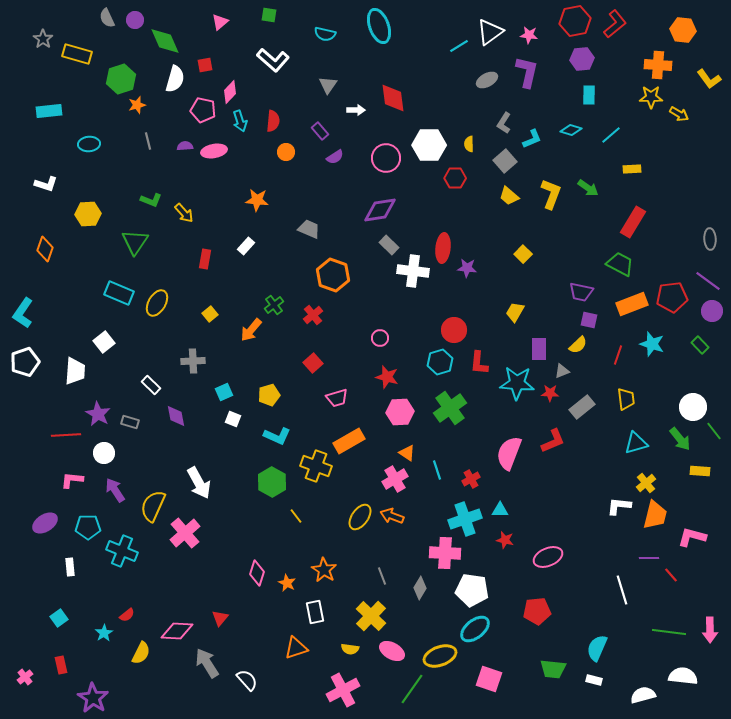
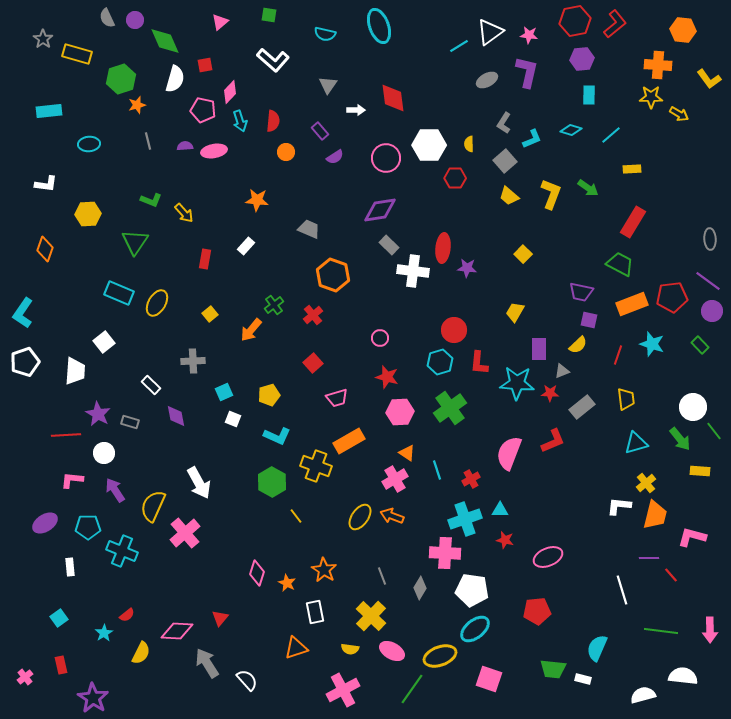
white L-shape at (46, 184): rotated 10 degrees counterclockwise
green line at (669, 632): moved 8 px left, 1 px up
white rectangle at (594, 680): moved 11 px left, 1 px up
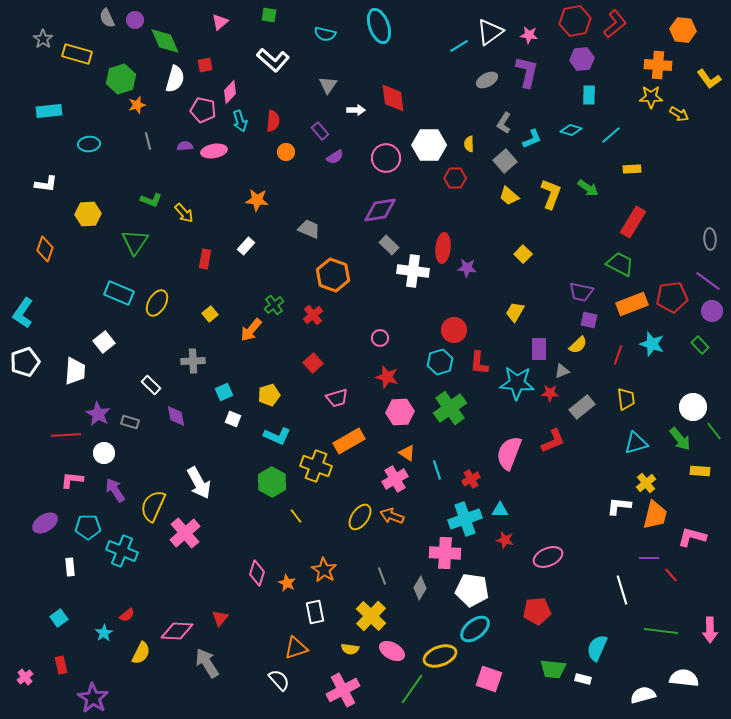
white semicircle at (683, 676): moved 1 px right, 2 px down
white semicircle at (247, 680): moved 32 px right
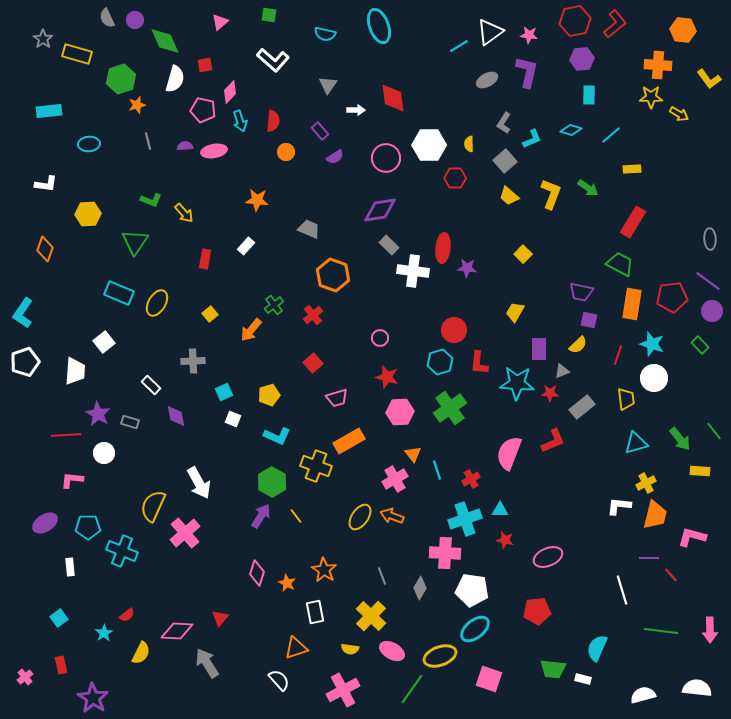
orange rectangle at (632, 304): rotated 60 degrees counterclockwise
white circle at (693, 407): moved 39 px left, 29 px up
orange triangle at (407, 453): moved 6 px right, 1 px down; rotated 18 degrees clockwise
yellow cross at (646, 483): rotated 12 degrees clockwise
purple arrow at (115, 490): moved 146 px right, 26 px down; rotated 65 degrees clockwise
white semicircle at (684, 678): moved 13 px right, 10 px down
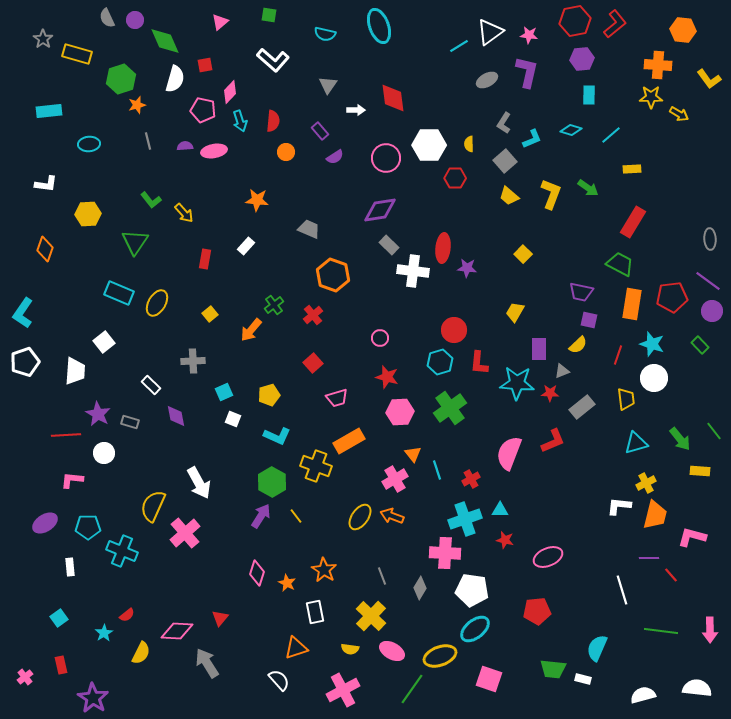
green L-shape at (151, 200): rotated 30 degrees clockwise
